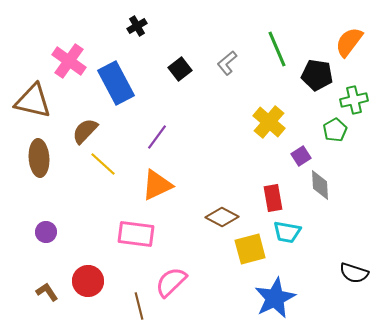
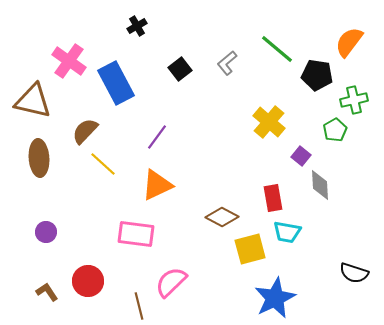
green line: rotated 27 degrees counterclockwise
purple square: rotated 18 degrees counterclockwise
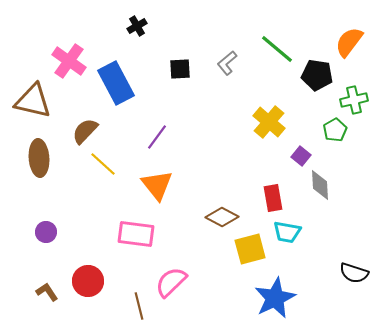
black square: rotated 35 degrees clockwise
orange triangle: rotated 44 degrees counterclockwise
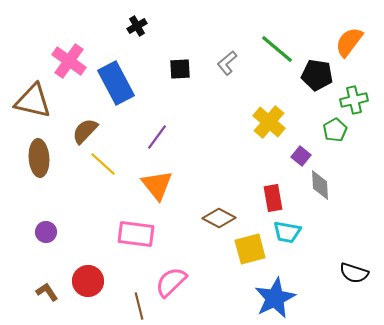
brown diamond: moved 3 px left, 1 px down
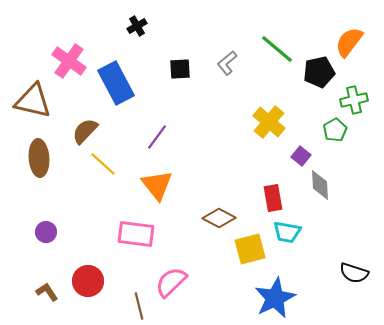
black pentagon: moved 2 px right, 3 px up; rotated 20 degrees counterclockwise
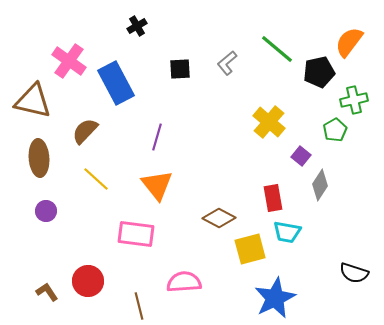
purple line: rotated 20 degrees counterclockwise
yellow line: moved 7 px left, 15 px down
gray diamond: rotated 36 degrees clockwise
purple circle: moved 21 px up
pink semicircle: moved 13 px right; rotated 40 degrees clockwise
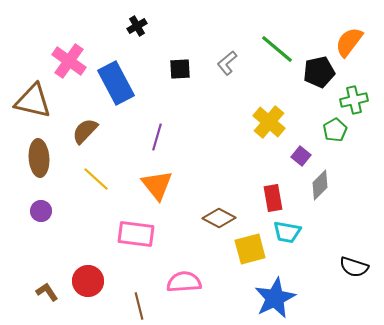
gray diamond: rotated 12 degrees clockwise
purple circle: moved 5 px left
black semicircle: moved 6 px up
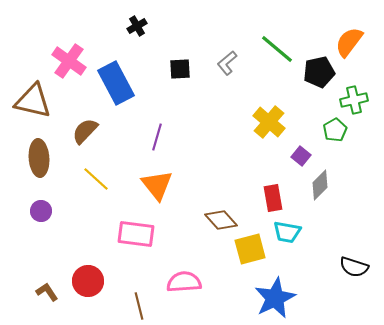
brown diamond: moved 2 px right, 2 px down; rotated 20 degrees clockwise
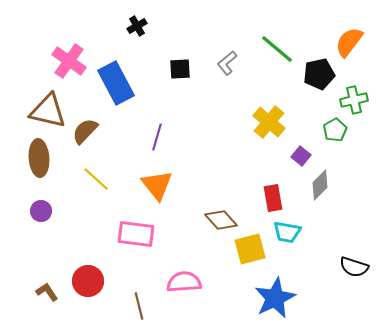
black pentagon: moved 2 px down
brown triangle: moved 15 px right, 10 px down
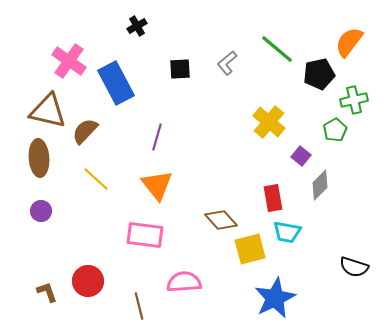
pink rectangle: moved 9 px right, 1 px down
brown L-shape: rotated 15 degrees clockwise
